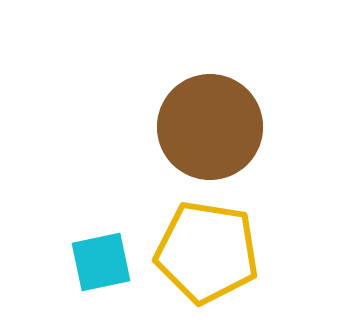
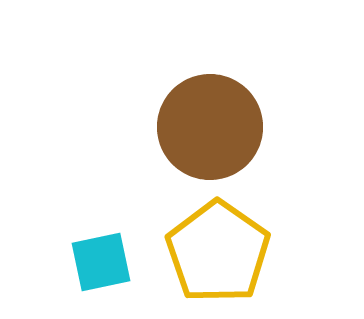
yellow pentagon: moved 11 px right; rotated 26 degrees clockwise
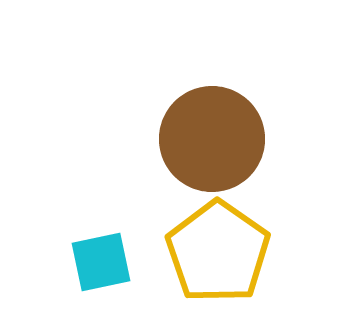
brown circle: moved 2 px right, 12 px down
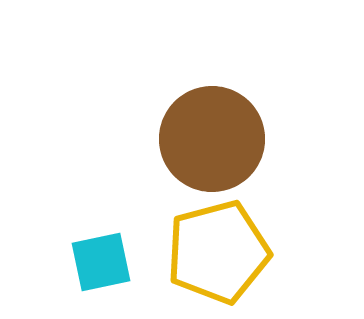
yellow pentagon: rotated 22 degrees clockwise
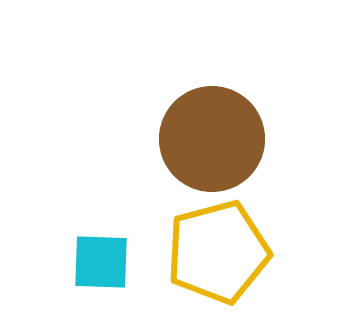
cyan square: rotated 14 degrees clockwise
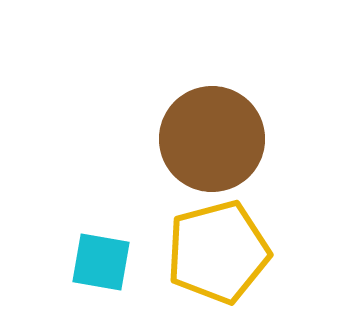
cyan square: rotated 8 degrees clockwise
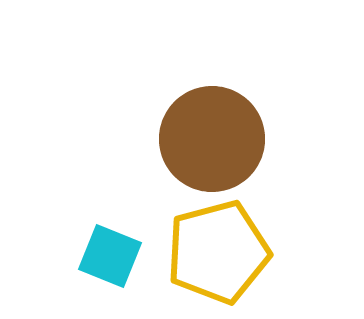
cyan square: moved 9 px right, 6 px up; rotated 12 degrees clockwise
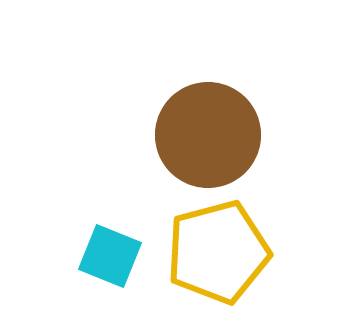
brown circle: moved 4 px left, 4 px up
